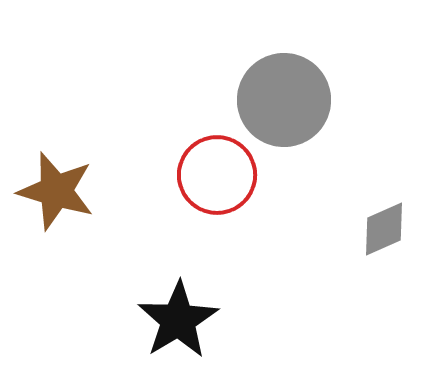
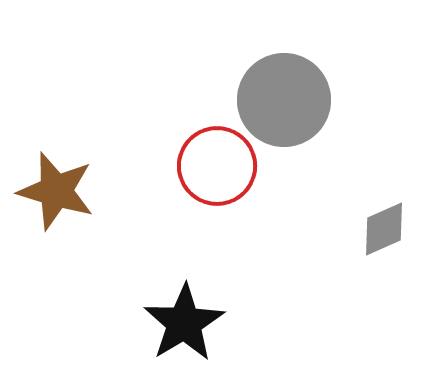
red circle: moved 9 px up
black star: moved 6 px right, 3 px down
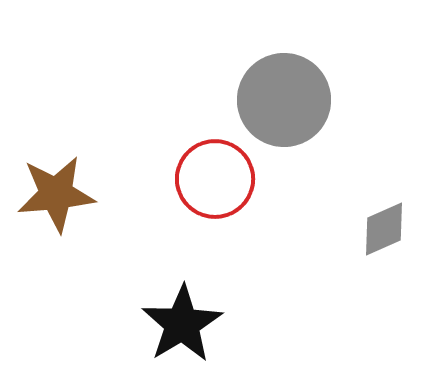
red circle: moved 2 px left, 13 px down
brown star: moved 3 px down; rotated 22 degrees counterclockwise
black star: moved 2 px left, 1 px down
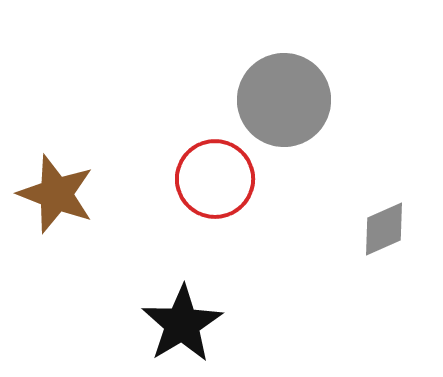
brown star: rotated 26 degrees clockwise
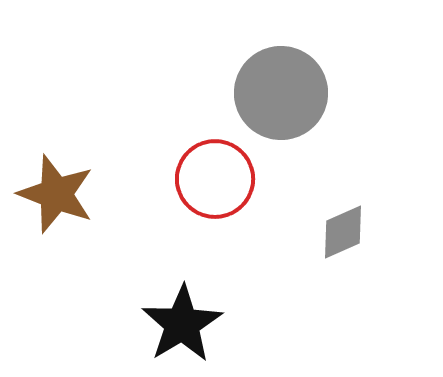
gray circle: moved 3 px left, 7 px up
gray diamond: moved 41 px left, 3 px down
